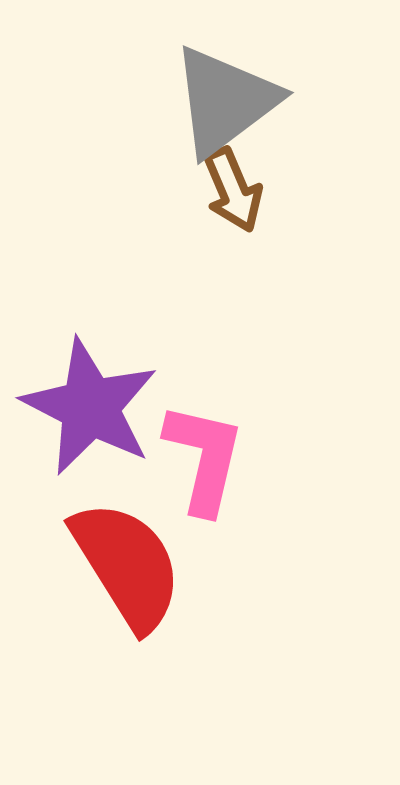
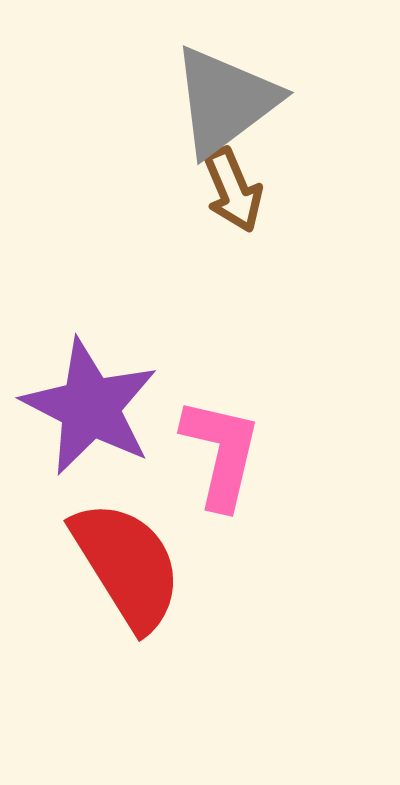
pink L-shape: moved 17 px right, 5 px up
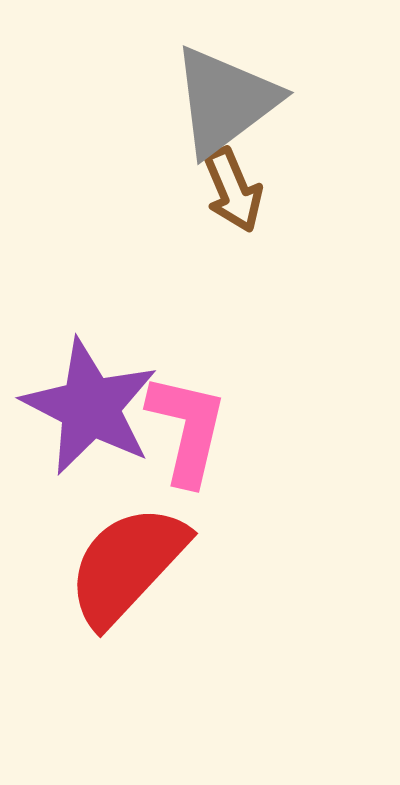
pink L-shape: moved 34 px left, 24 px up
red semicircle: rotated 105 degrees counterclockwise
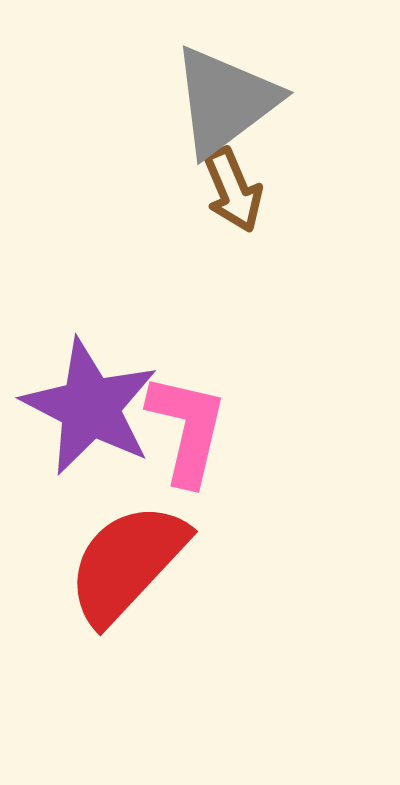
red semicircle: moved 2 px up
